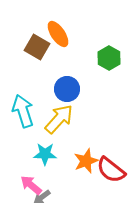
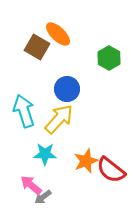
orange ellipse: rotated 12 degrees counterclockwise
cyan arrow: moved 1 px right
gray arrow: moved 1 px right
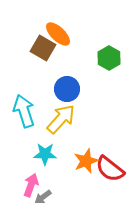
brown square: moved 6 px right, 1 px down
yellow arrow: moved 2 px right
red semicircle: moved 1 px left, 1 px up
pink arrow: rotated 70 degrees clockwise
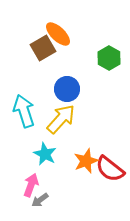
brown square: rotated 30 degrees clockwise
cyan star: rotated 25 degrees clockwise
gray arrow: moved 3 px left, 3 px down
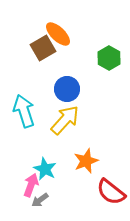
yellow arrow: moved 4 px right, 1 px down
cyan star: moved 15 px down
red semicircle: moved 1 px right, 23 px down
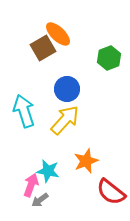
green hexagon: rotated 10 degrees clockwise
cyan star: moved 3 px right, 2 px down; rotated 15 degrees counterclockwise
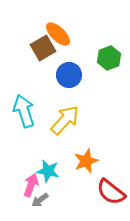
blue circle: moved 2 px right, 14 px up
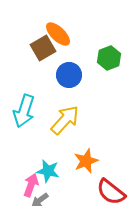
cyan arrow: rotated 144 degrees counterclockwise
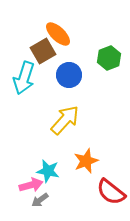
brown square: moved 3 px down
cyan arrow: moved 33 px up
pink arrow: rotated 55 degrees clockwise
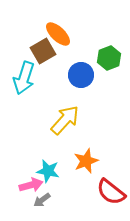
blue circle: moved 12 px right
gray arrow: moved 2 px right
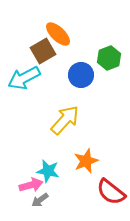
cyan arrow: rotated 44 degrees clockwise
gray arrow: moved 2 px left
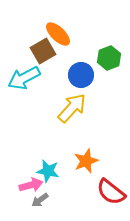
yellow arrow: moved 7 px right, 12 px up
